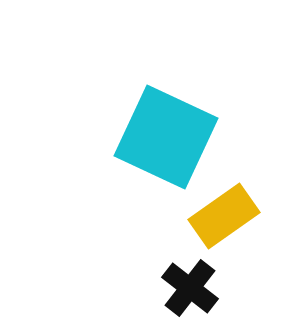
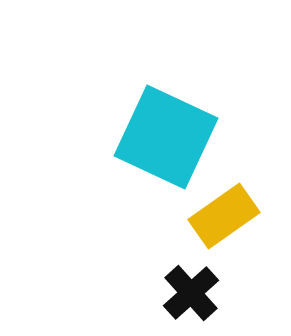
black cross: moved 1 px right, 5 px down; rotated 10 degrees clockwise
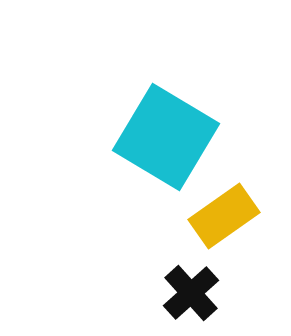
cyan square: rotated 6 degrees clockwise
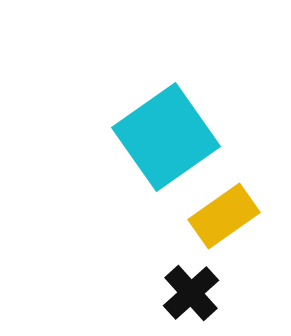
cyan square: rotated 24 degrees clockwise
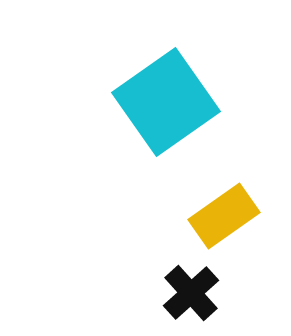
cyan square: moved 35 px up
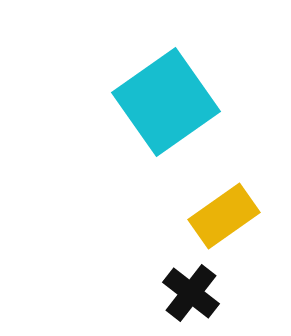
black cross: rotated 10 degrees counterclockwise
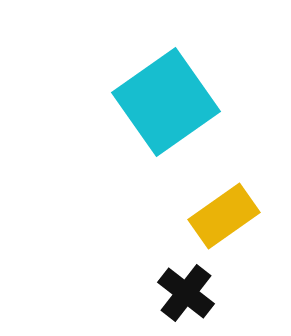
black cross: moved 5 px left
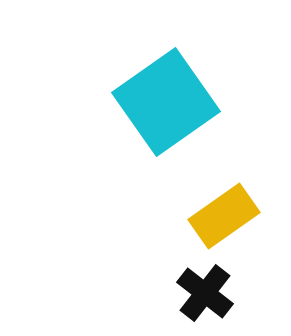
black cross: moved 19 px right
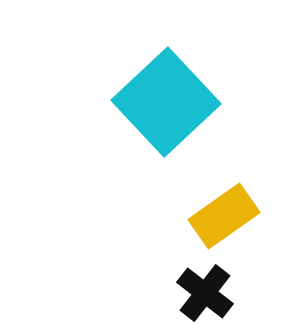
cyan square: rotated 8 degrees counterclockwise
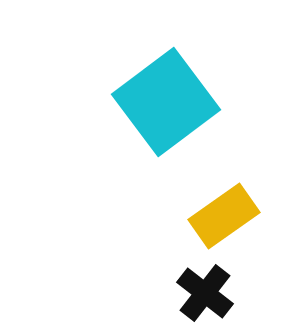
cyan square: rotated 6 degrees clockwise
